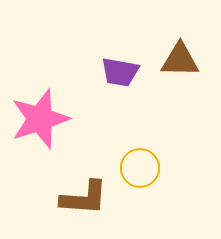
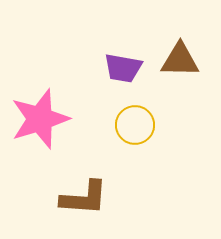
purple trapezoid: moved 3 px right, 4 px up
yellow circle: moved 5 px left, 43 px up
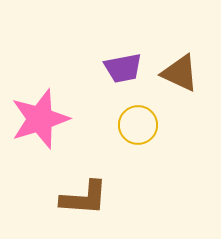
brown triangle: moved 13 px down; rotated 24 degrees clockwise
purple trapezoid: rotated 21 degrees counterclockwise
yellow circle: moved 3 px right
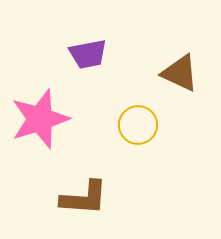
purple trapezoid: moved 35 px left, 14 px up
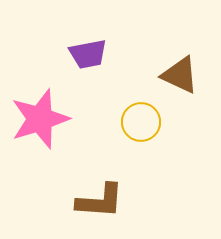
brown triangle: moved 2 px down
yellow circle: moved 3 px right, 3 px up
brown L-shape: moved 16 px right, 3 px down
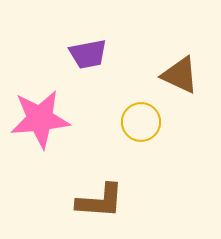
pink star: rotated 12 degrees clockwise
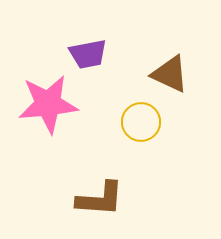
brown triangle: moved 10 px left, 1 px up
pink star: moved 8 px right, 15 px up
brown L-shape: moved 2 px up
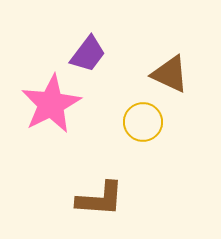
purple trapezoid: rotated 42 degrees counterclockwise
pink star: moved 3 px right; rotated 22 degrees counterclockwise
yellow circle: moved 2 px right
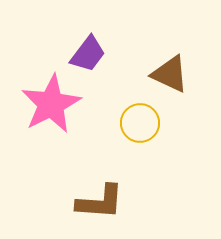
yellow circle: moved 3 px left, 1 px down
brown L-shape: moved 3 px down
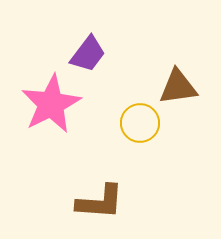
brown triangle: moved 8 px right, 13 px down; rotated 33 degrees counterclockwise
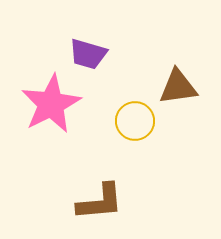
purple trapezoid: rotated 69 degrees clockwise
yellow circle: moved 5 px left, 2 px up
brown L-shape: rotated 9 degrees counterclockwise
